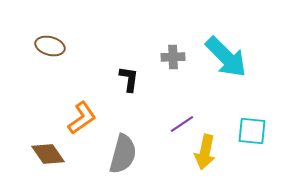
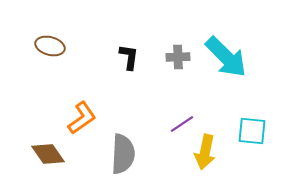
gray cross: moved 5 px right
black L-shape: moved 22 px up
gray semicircle: rotated 12 degrees counterclockwise
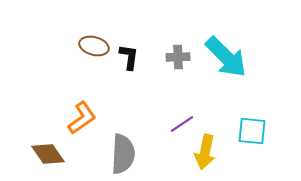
brown ellipse: moved 44 px right
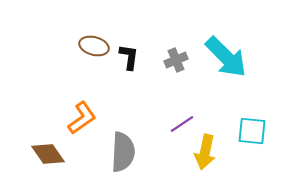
gray cross: moved 2 px left, 3 px down; rotated 20 degrees counterclockwise
gray semicircle: moved 2 px up
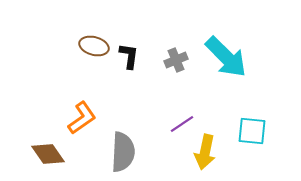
black L-shape: moved 1 px up
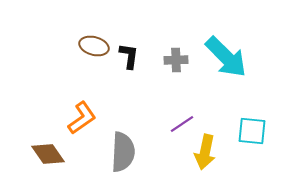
gray cross: rotated 20 degrees clockwise
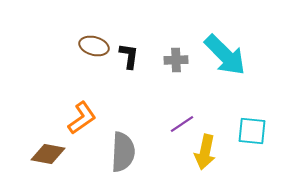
cyan arrow: moved 1 px left, 2 px up
brown diamond: rotated 44 degrees counterclockwise
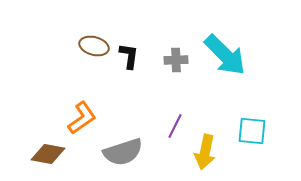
purple line: moved 7 px left, 2 px down; rotated 30 degrees counterclockwise
gray semicircle: rotated 69 degrees clockwise
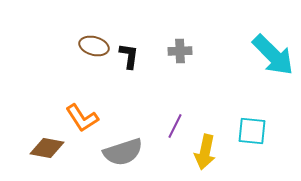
cyan arrow: moved 48 px right
gray cross: moved 4 px right, 9 px up
orange L-shape: rotated 92 degrees clockwise
brown diamond: moved 1 px left, 6 px up
